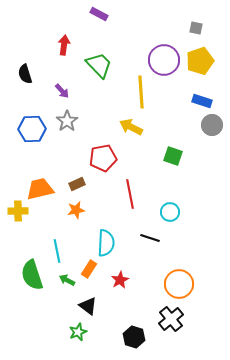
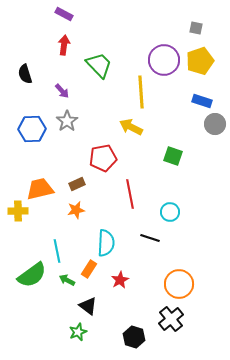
purple rectangle: moved 35 px left
gray circle: moved 3 px right, 1 px up
green semicircle: rotated 108 degrees counterclockwise
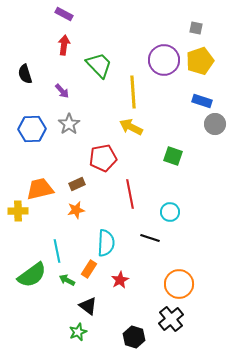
yellow line: moved 8 px left
gray star: moved 2 px right, 3 px down
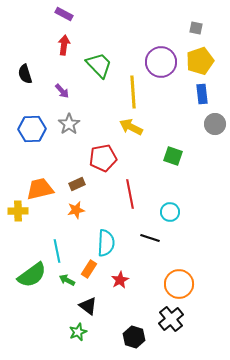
purple circle: moved 3 px left, 2 px down
blue rectangle: moved 7 px up; rotated 66 degrees clockwise
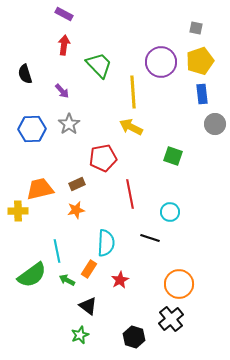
green star: moved 2 px right, 3 px down
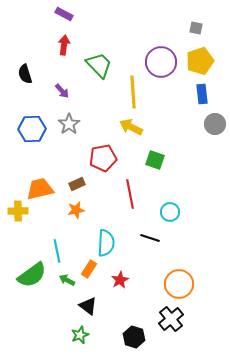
green square: moved 18 px left, 4 px down
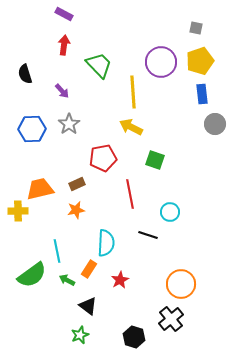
black line: moved 2 px left, 3 px up
orange circle: moved 2 px right
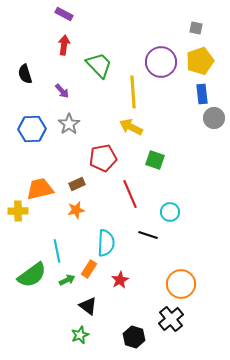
gray circle: moved 1 px left, 6 px up
red line: rotated 12 degrees counterclockwise
green arrow: rotated 126 degrees clockwise
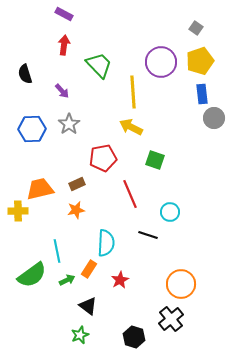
gray square: rotated 24 degrees clockwise
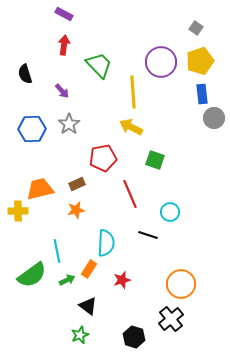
red star: moved 2 px right; rotated 12 degrees clockwise
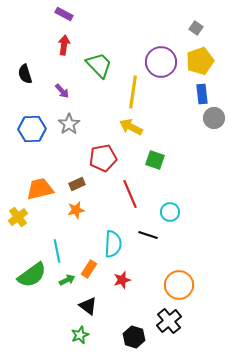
yellow line: rotated 12 degrees clockwise
yellow cross: moved 6 px down; rotated 36 degrees counterclockwise
cyan semicircle: moved 7 px right, 1 px down
orange circle: moved 2 px left, 1 px down
black cross: moved 2 px left, 2 px down
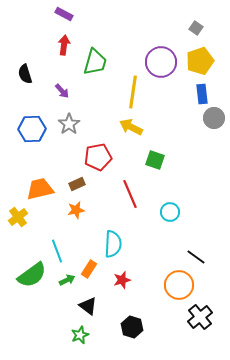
green trapezoid: moved 4 px left, 3 px up; rotated 60 degrees clockwise
red pentagon: moved 5 px left, 1 px up
black line: moved 48 px right, 22 px down; rotated 18 degrees clockwise
cyan line: rotated 10 degrees counterclockwise
black cross: moved 31 px right, 4 px up
black hexagon: moved 2 px left, 10 px up
